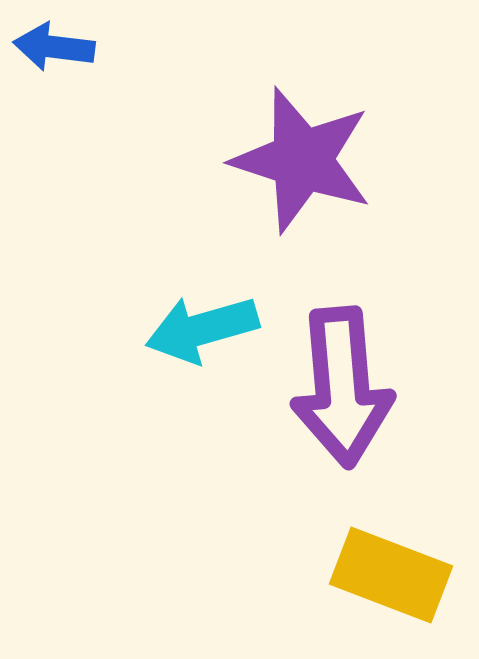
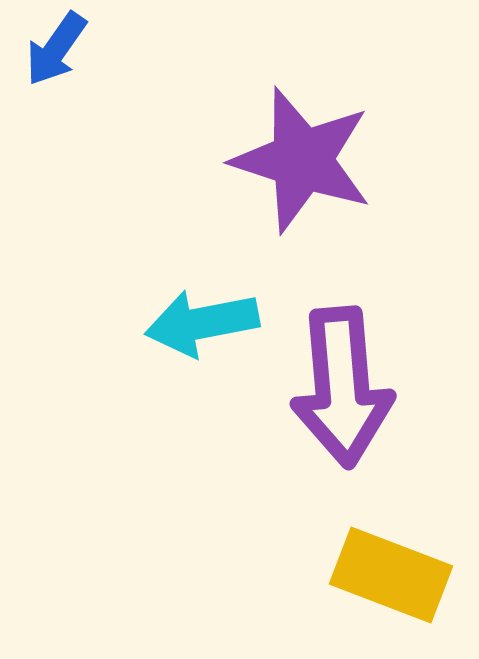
blue arrow: moved 2 px right, 2 px down; rotated 62 degrees counterclockwise
cyan arrow: moved 6 px up; rotated 5 degrees clockwise
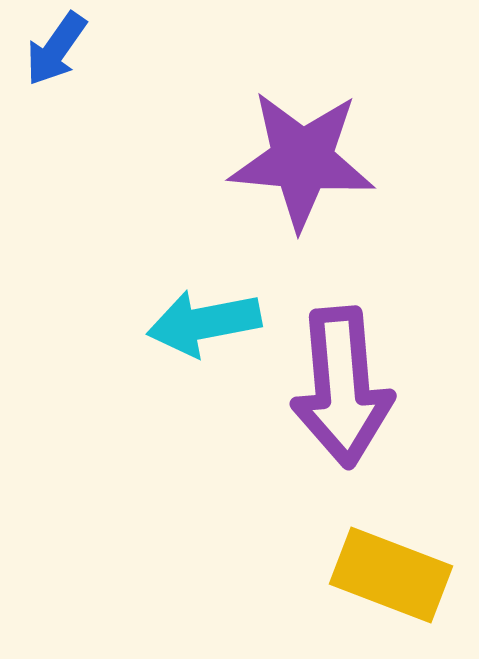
purple star: rotated 13 degrees counterclockwise
cyan arrow: moved 2 px right
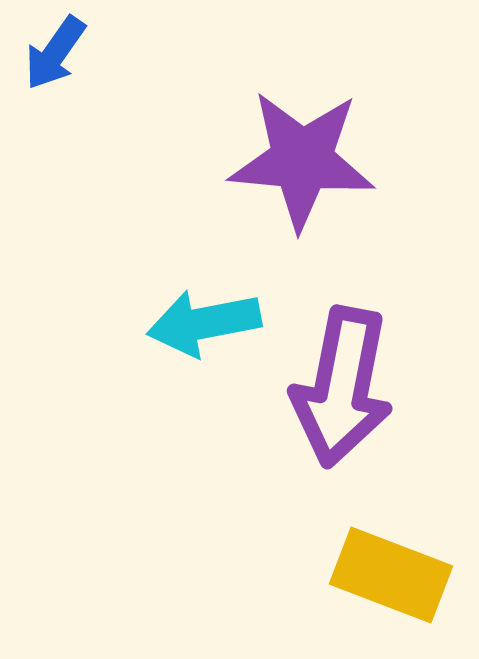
blue arrow: moved 1 px left, 4 px down
purple arrow: rotated 16 degrees clockwise
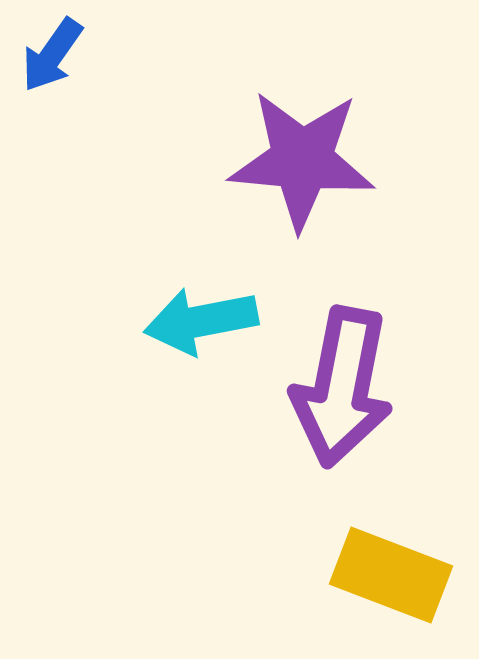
blue arrow: moved 3 px left, 2 px down
cyan arrow: moved 3 px left, 2 px up
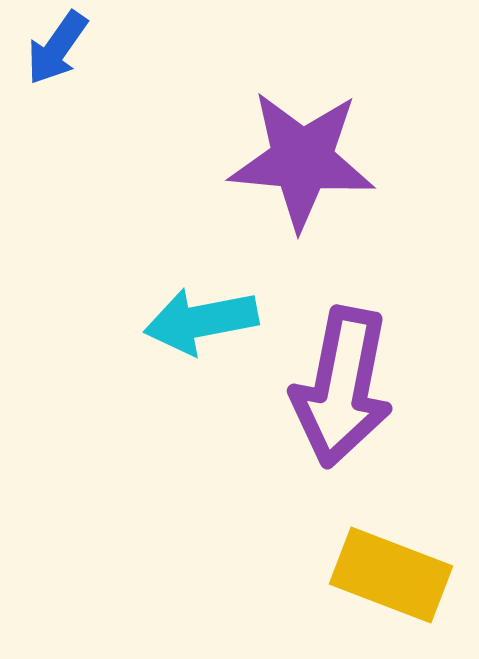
blue arrow: moved 5 px right, 7 px up
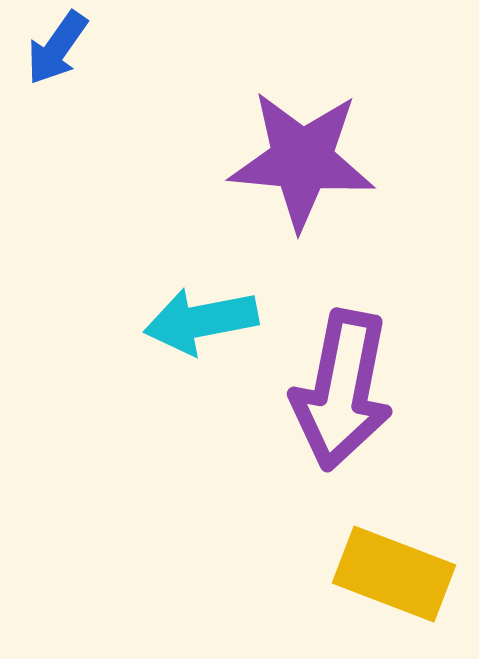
purple arrow: moved 3 px down
yellow rectangle: moved 3 px right, 1 px up
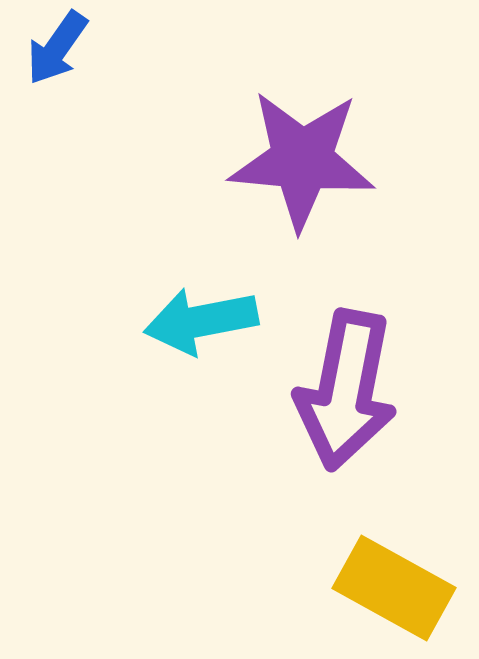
purple arrow: moved 4 px right
yellow rectangle: moved 14 px down; rotated 8 degrees clockwise
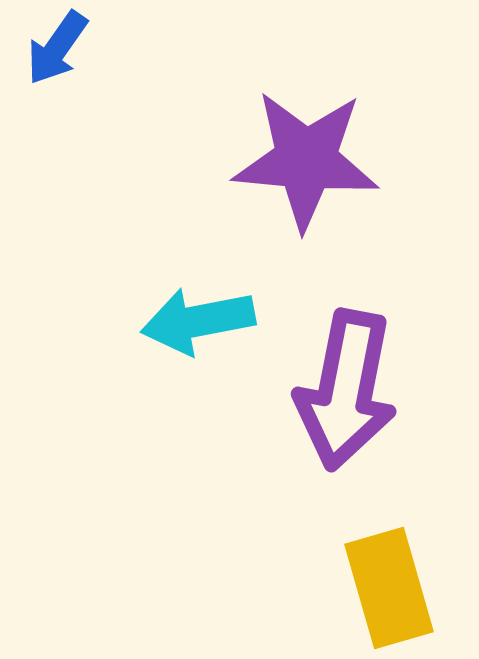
purple star: moved 4 px right
cyan arrow: moved 3 px left
yellow rectangle: moved 5 px left; rotated 45 degrees clockwise
